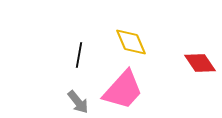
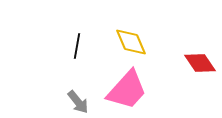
black line: moved 2 px left, 9 px up
pink trapezoid: moved 4 px right
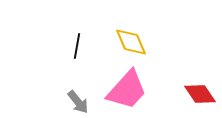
red diamond: moved 31 px down
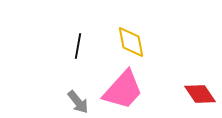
yellow diamond: rotated 12 degrees clockwise
black line: moved 1 px right
pink trapezoid: moved 4 px left
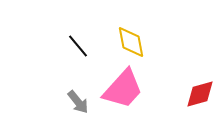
black line: rotated 50 degrees counterclockwise
pink trapezoid: moved 1 px up
red diamond: rotated 72 degrees counterclockwise
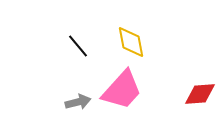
pink trapezoid: moved 1 px left, 1 px down
red diamond: rotated 12 degrees clockwise
gray arrow: rotated 65 degrees counterclockwise
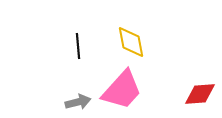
black line: rotated 35 degrees clockwise
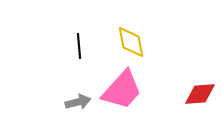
black line: moved 1 px right
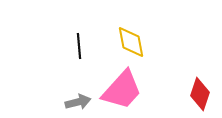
red diamond: rotated 68 degrees counterclockwise
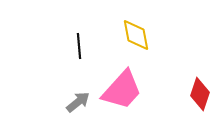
yellow diamond: moved 5 px right, 7 px up
gray arrow: rotated 25 degrees counterclockwise
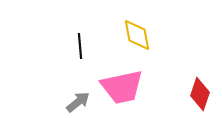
yellow diamond: moved 1 px right
black line: moved 1 px right
pink trapezoid: moved 3 px up; rotated 36 degrees clockwise
